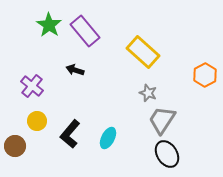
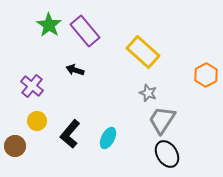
orange hexagon: moved 1 px right
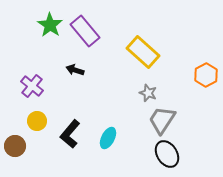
green star: moved 1 px right
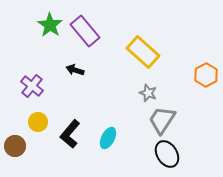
yellow circle: moved 1 px right, 1 px down
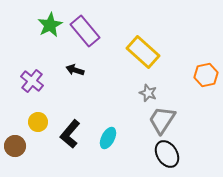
green star: rotated 10 degrees clockwise
orange hexagon: rotated 15 degrees clockwise
purple cross: moved 5 px up
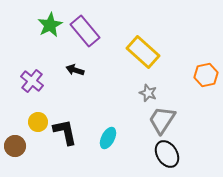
black L-shape: moved 5 px left, 2 px up; rotated 128 degrees clockwise
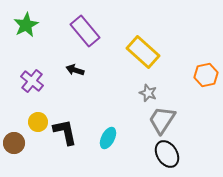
green star: moved 24 px left
brown circle: moved 1 px left, 3 px up
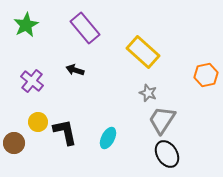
purple rectangle: moved 3 px up
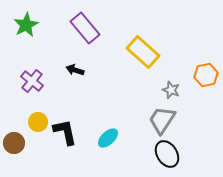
gray star: moved 23 px right, 3 px up
cyan ellipse: rotated 20 degrees clockwise
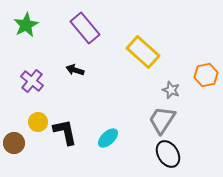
black ellipse: moved 1 px right
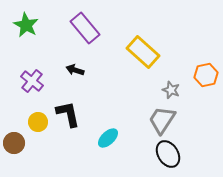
green star: rotated 15 degrees counterclockwise
black L-shape: moved 3 px right, 18 px up
